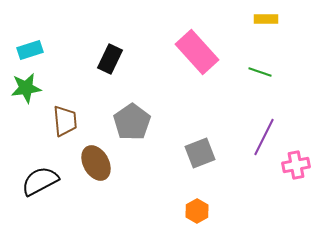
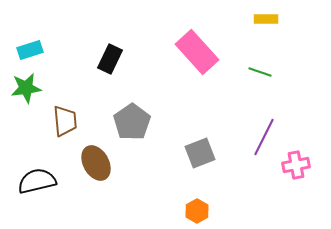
black semicircle: moved 3 px left; rotated 15 degrees clockwise
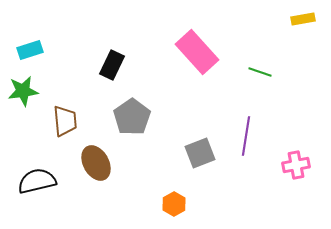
yellow rectangle: moved 37 px right; rotated 10 degrees counterclockwise
black rectangle: moved 2 px right, 6 px down
green star: moved 3 px left, 3 px down
gray pentagon: moved 5 px up
purple line: moved 18 px left, 1 px up; rotated 18 degrees counterclockwise
orange hexagon: moved 23 px left, 7 px up
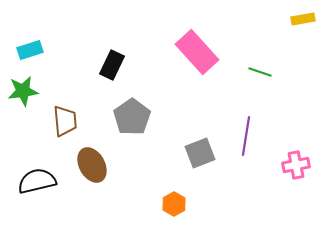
brown ellipse: moved 4 px left, 2 px down
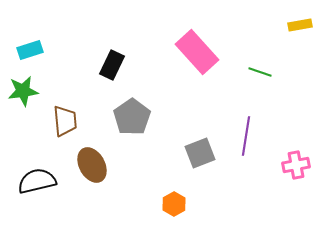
yellow rectangle: moved 3 px left, 6 px down
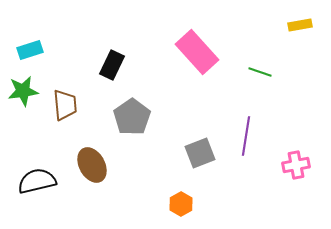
brown trapezoid: moved 16 px up
orange hexagon: moved 7 px right
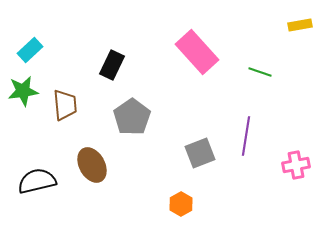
cyan rectangle: rotated 25 degrees counterclockwise
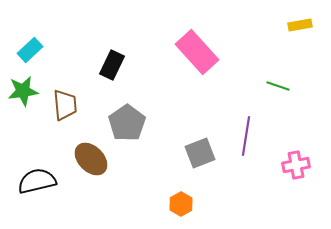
green line: moved 18 px right, 14 px down
gray pentagon: moved 5 px left, 6 px down
brown ellipse: moved 1 px left, 6 px up; rotated 16 degrees counterclockwise
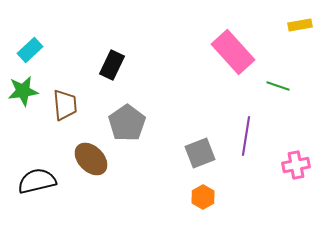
pink rectangle: moved 36 px right
orange hexagon: moved 22 px right, 7 px up
